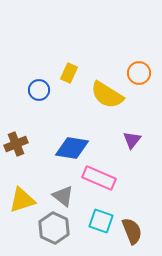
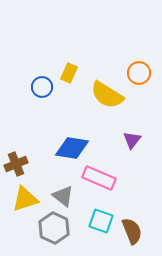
blue circle: moved 3 px right, 3 px up
brown cross: moved 20 px down
yellow triangle: moved 3 px right, 1 px up
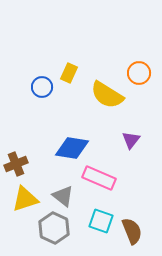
purple triangle: moved 1 px left
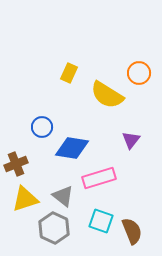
blue circle: moved 40 px down
pink rectangle: rotated 40 degrees counterclockwise
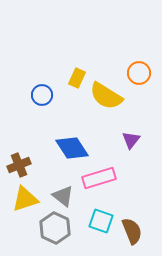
yellow rectangle: moved 8 px right, 5 px down
yellow semicircle: moved 1 px left, 1 px down
blue circle: moved 32 px up
blue diamond: rotated 48 degrees clockwise
brown cross: moved 3 px right, 1 px down
gray hexagon: moved 1 px right
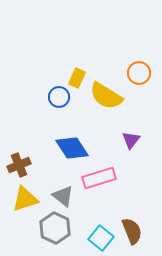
blue circle: moved 17 px right, 2 px down
cyan square: moved 17 px down; rotated 20 degrees clockwise
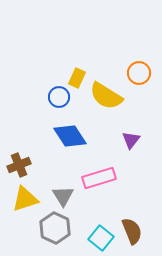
blue diamond: moved 2 px left, 12 px up
gray triangle: rotated 20 degrees clockwise
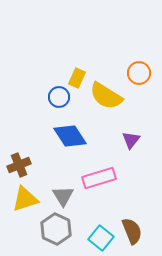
gray hexagon: moved 1 px right, 1 px down
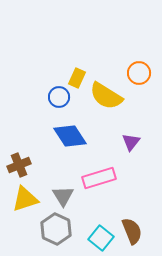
purple triangle: moved 2 px down
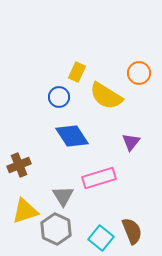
yellow rectangle: moved 6 px up
blue diamond: moved 2 px right
yellow triangle: moved 12 px down
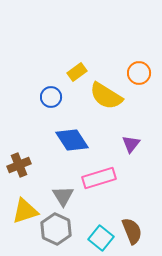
yellow rectangle: rotated 30 degrees clockwise
blue circle: moved 8 px left
blue diamond: moved 4 px down
purple triangle: moved 2 px down
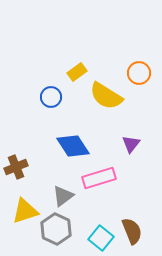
blue diamond: moved 1 px right, 6 px down
brown cross: moved 3 px left, 2 px down
gray triangle: rotated 25 degrees clockwise
